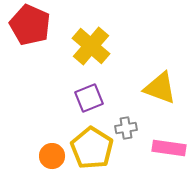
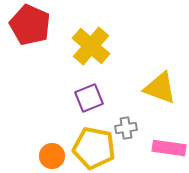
yellow pentagon: moved 2 px right; rotated 21 degrees counterclockwise
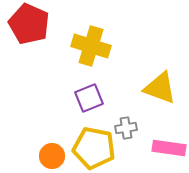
red pentagon: moved 1 px left, 1 px up
yellow cross: rotated 24 degrees counterclockwise
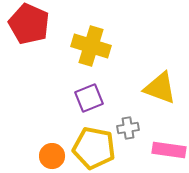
gray cross: moved 2 px right
pink rectangle: moved 2 px down
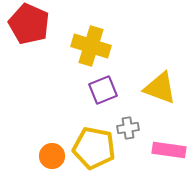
purple square: moved 14 px right, 8 px up
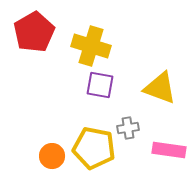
red pentagon: moved 5 px right, 8 px down; rotated 18 degrees clockwise
purple square: moved 3 px left, 5 px up; rotated 32 degrees clockwise
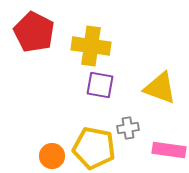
red pentagon: rotated 15 degrees counterclockwise
yellow cross: rotated 9 degrees counterclockwise
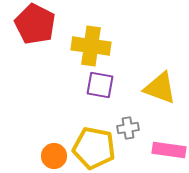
red pentagon: moved 1 px right, 8 px up
orange circle: moved 2 px right
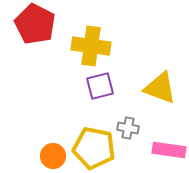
purple square: moved 1 px down; rotated 24 degrees counterclockwise
gray cross: rotated 20 degrees clockwise
orange circle: moved 1 px left
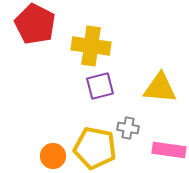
yellow triangle: rotated 15 degrees counterclockwise
yellow pentagon: moved 1 px right
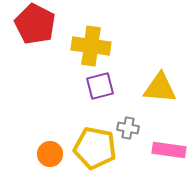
orange circle: moved 3 px left, 2 px up
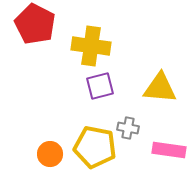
yellow pentagon: moved 1 px up
